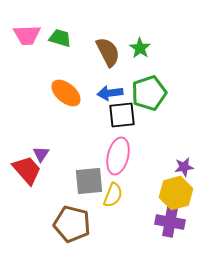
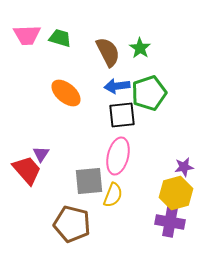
blue arrow: moved 7 px right, 7 px up
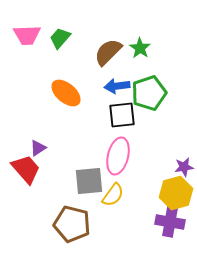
green trapezoid: rotated 65 degrees counterclockwise
brown semicircle: rotated 108 degrees counterclockwise
purple triangle: moved 3 px left, 6 px up; rotated 24 degrees clockwise
red trapezoid: moved 1 px left, 1 px up
yellow semicircle: rotated 15 degrees clockwise
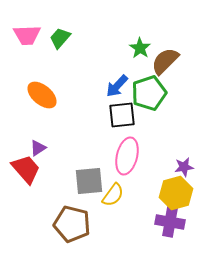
brown semicircle: moved 57 px right, 9 px down
blue arrow: rotated 40 degrees counterclockwise
orange ellipse: moved 24 px left, 2 px down
pink ellipse: moved 9 px right
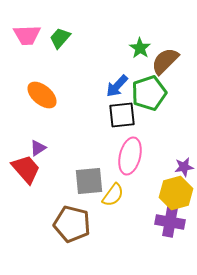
pink ellipse: moved 3 px right
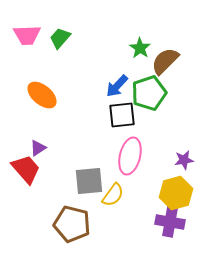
purple star: moved 7 px up
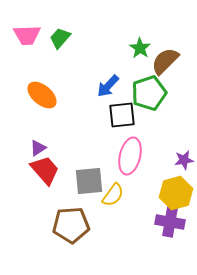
blue arrow: moved 9 px left
red trapezoid: moved 19 px right, 1 px down
brown pentagon: moved 1 px left, 1 px down; rotated 18 degrees counterclockwise
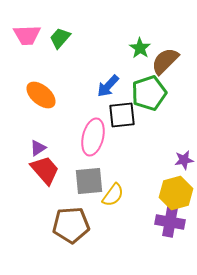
orange ellipse: moved 1 px left
pink ellipse: moved 37 px left, 19 px up
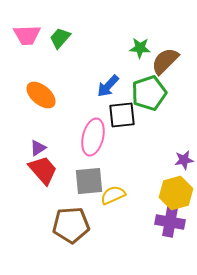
green star: rotated 30 degrees counterclockwise
red trapezoid: moved 2 px left
yellow semicircle: rotated 150 degrees counterclockwise
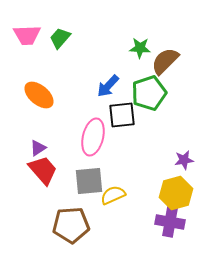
orange ellipse: moved 2 px left
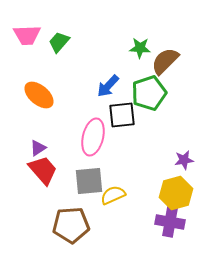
green trapezoid: moved 1 px left, 4 px down
